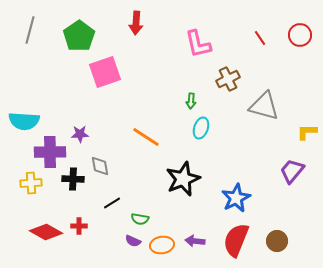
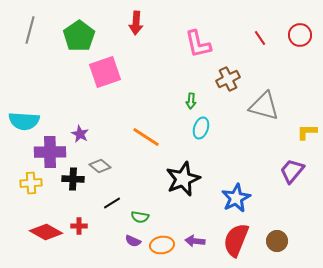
purple star: rotated 30 degrees clockwise
gray diamond: rotated 40 degrees counterclockwise
green semicircle: moved 2 px up
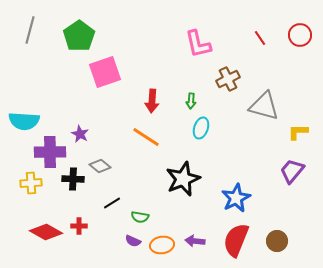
red arrow: moved 16 px right, 78 px down
yellow L-shape: moved 9 px left
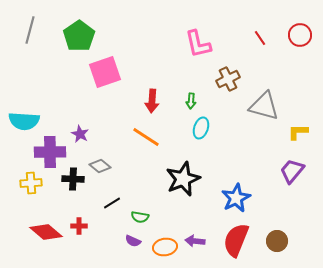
red diamond: rotated 12 degrees clockwise
orange ellipse: moved 3 px right, 2 px down
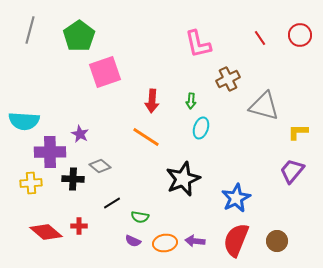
orange ellipse: moved 4 px up
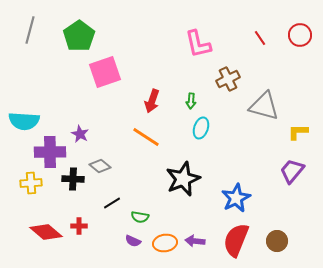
red arrow: rotated 15 degrees clockwise
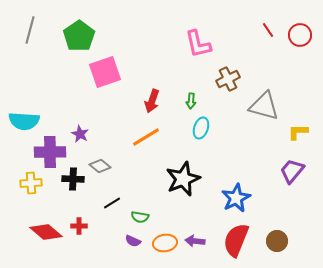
red line: moved 8 px right, 8 px up
orange line: rotated 64 degrees counterclockwise
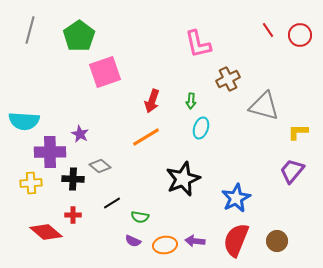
red cross: moved 6 px left, 11 px up
orange ellipse: moved 2 px down
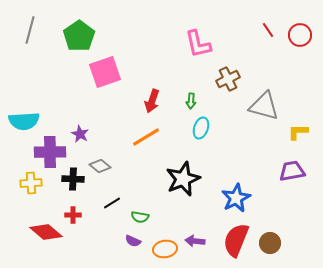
cyan semicircle: rotated 8 degrees counterclockwise
purple trapezoid: rotated 40 degrees clockwise
brown circle: moved 7 px left, 2 px down
orange ellipse: moved 4 px down
